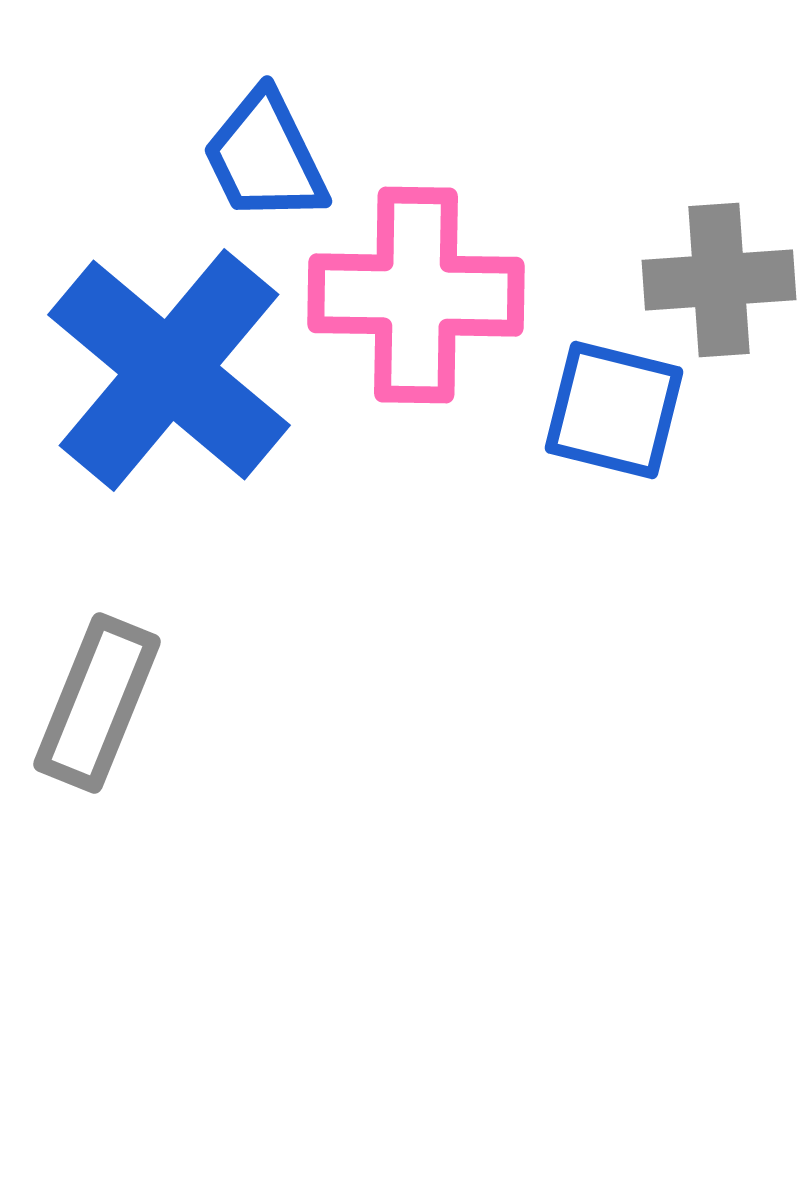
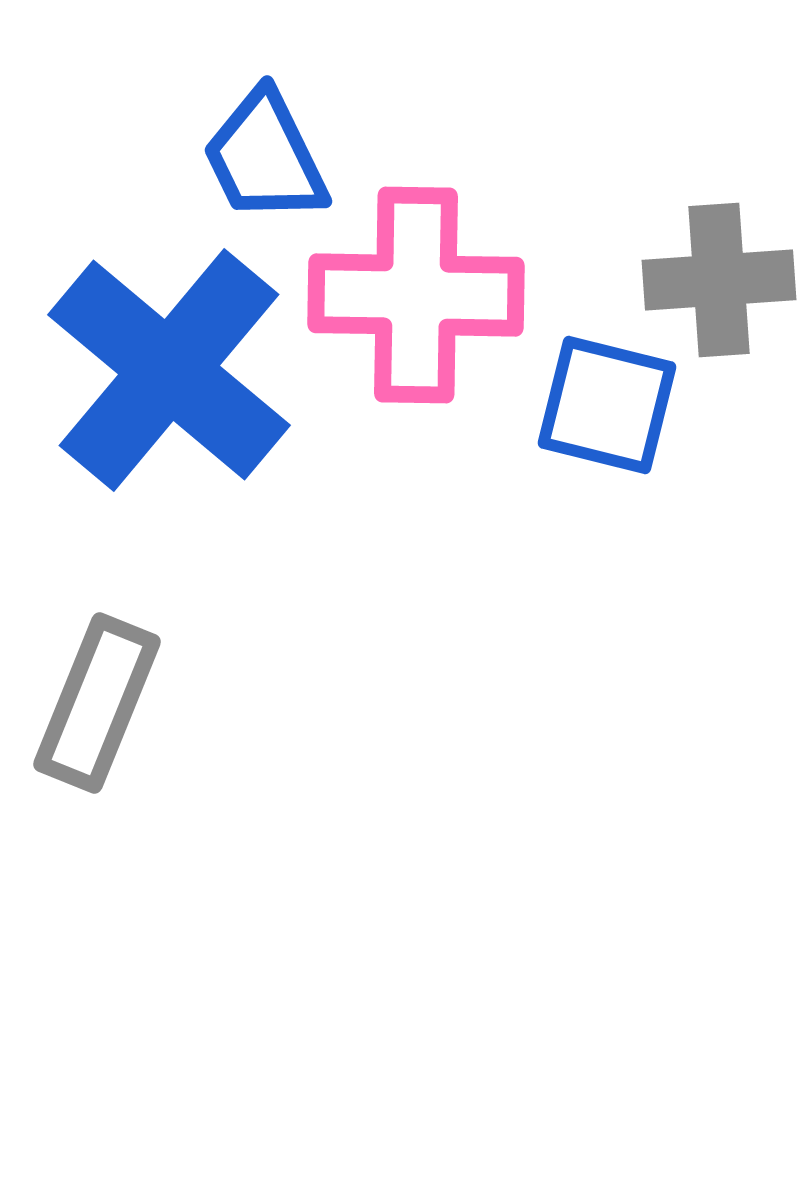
blue square: moved 7 px left, 5 px up
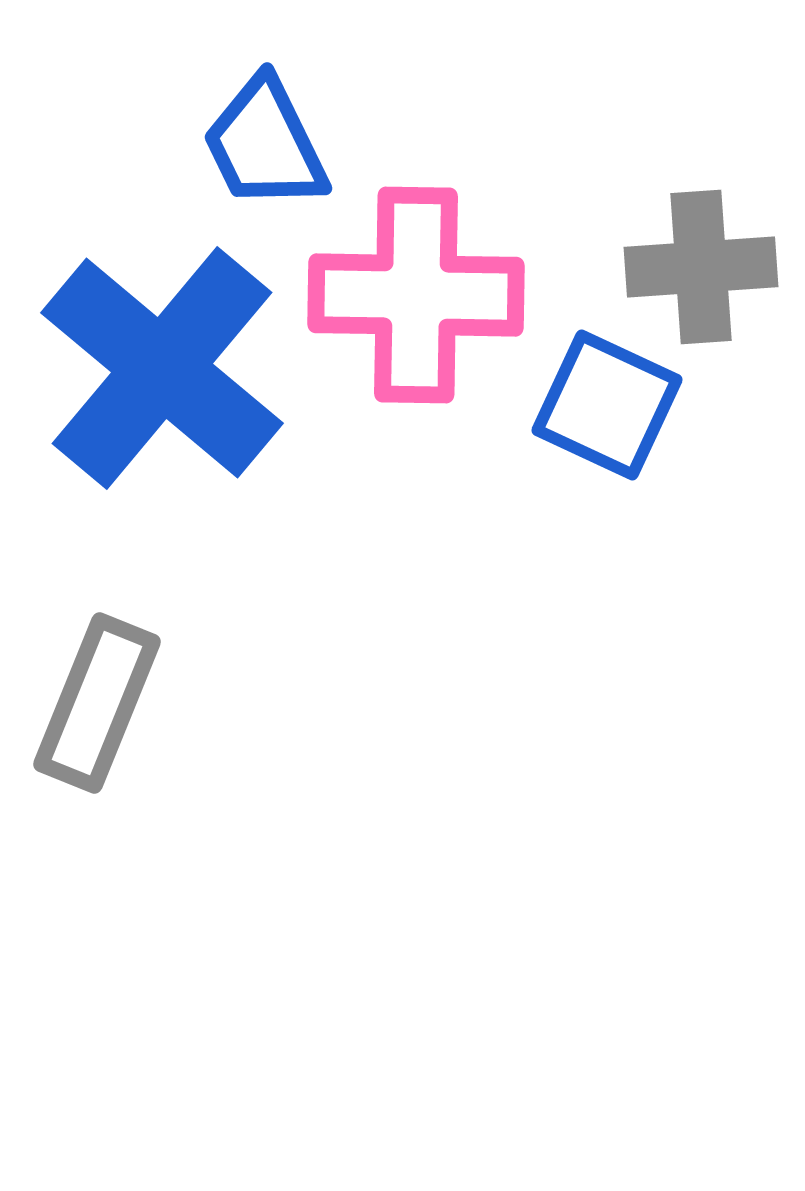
blue trapezoid: moved 13 px up
gray cross: moved 18 px left, 13 px up
blue cross: moved 7 px left, 2 px up
blue square: rotated 11 degrees clockwise
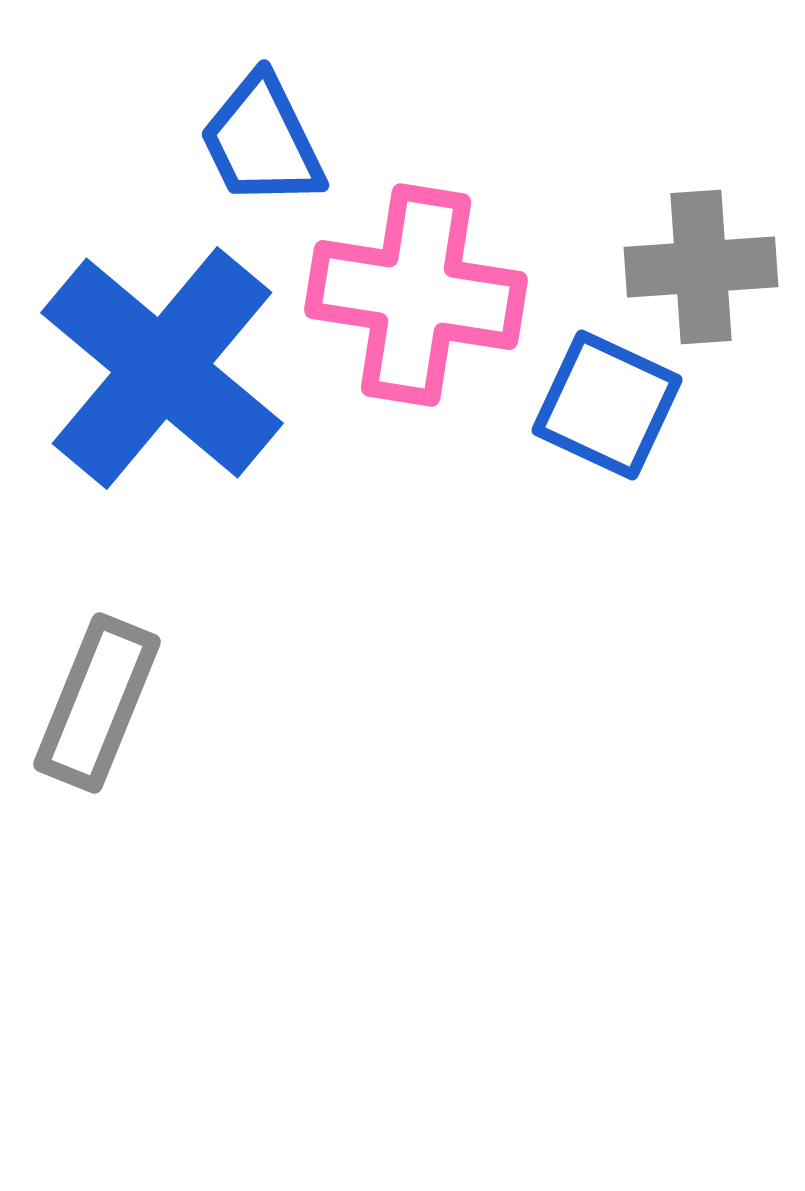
blue trapezoid: moved 3 px left, 3 px up
pink cross: rotated 8 degrees clockwise
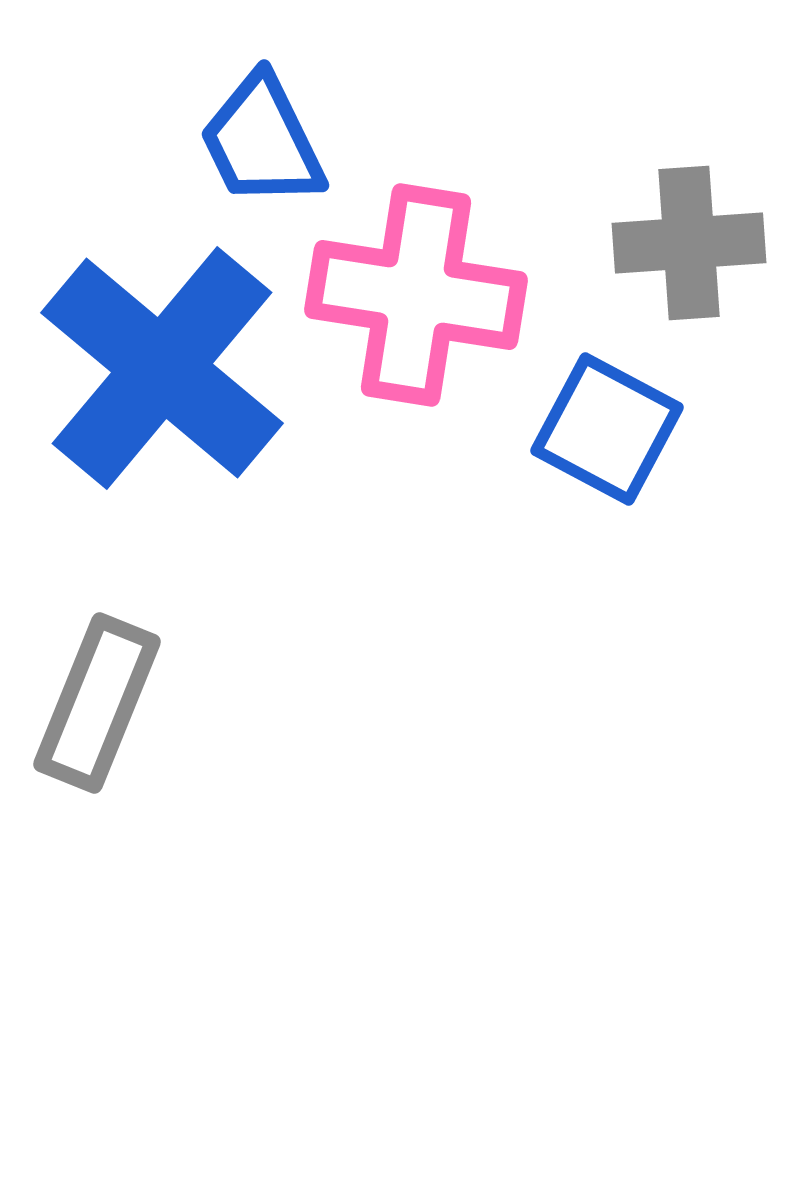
gray cross: moved 12 px left, 24 px up
blue square: moved 24 px down; rotated 3 degrees clockwise
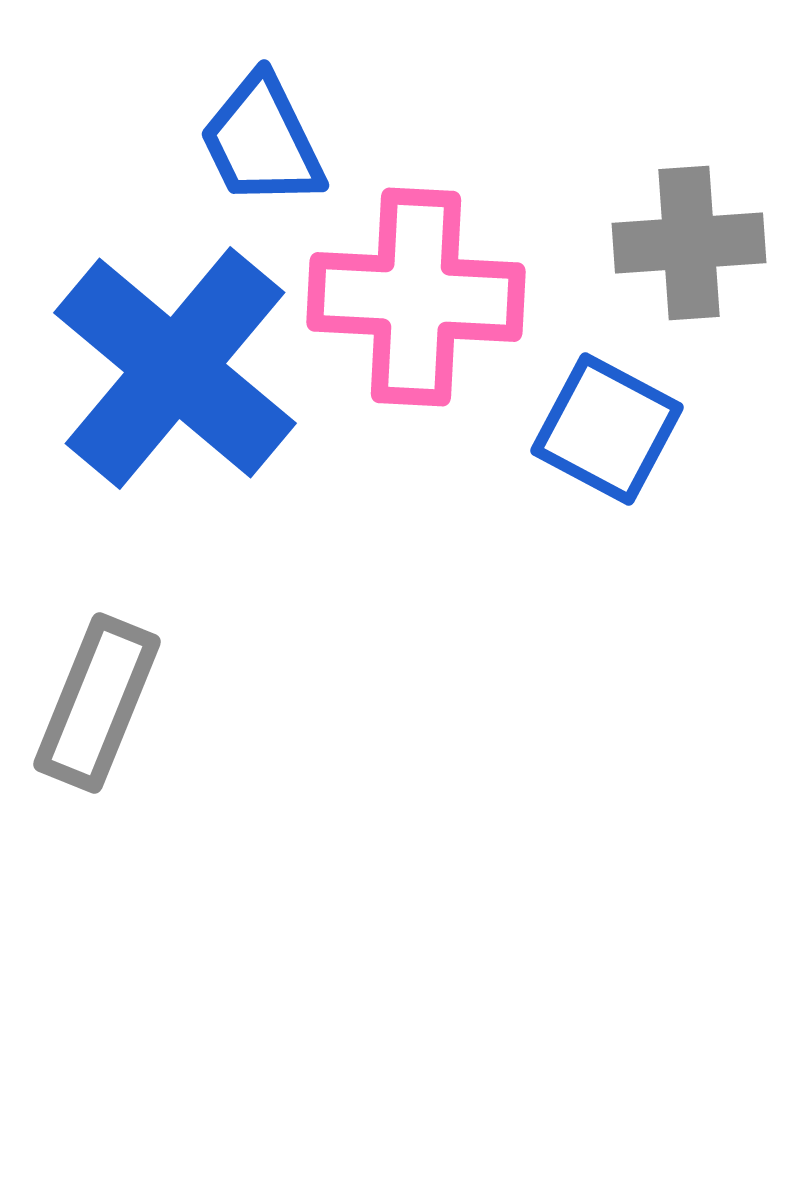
pink cross: moved 2 px down; rotated 6 degrees counterclockwise
blue cross: moved 13 px right
